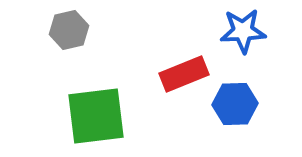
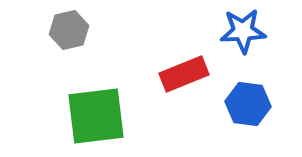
blue hexagon: moved 13 px right; rotated 9 degrees clockwise
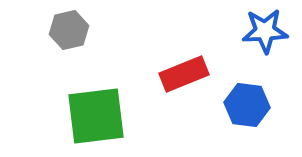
blue star: moved 22 px right
blue hexagon: moved 1 px left, 1 px down
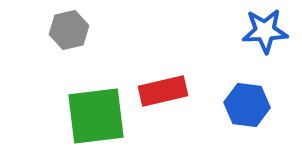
red rectangle: moved 21 px left, 17 px down; rotated 9 degrees clockwise
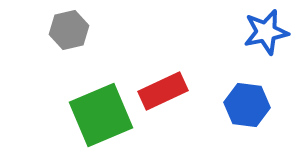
blue star: moved 1 px right, 1 px down; rotated 9 degrees counterclockwise
red rectangle: rotated 12 degrees counterclockwise
green square: moved 5 px right, 1 px up; rotated 16 degrees counterclockwise
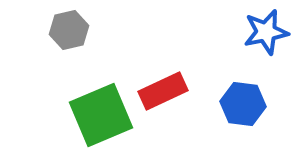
blue hexagon: moved 4 px left, 1 px up
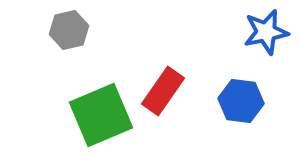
red rectangle: rotated 30 degrees counterclockwise
blue hexagon: moved 2 px left, 3 px up
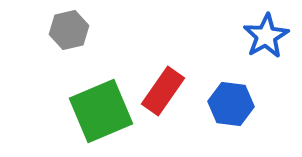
blue star: moved 4 px down; rotated 18 degrees counterclockwise
blue hexagon: moved 10 px left, 3 px down
green square: moved 4 px up
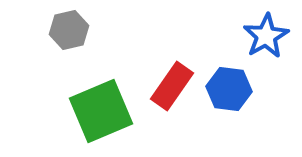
red rectangle: moved 9 px right, 5 px up
blue hexagon: moved 2 px left, 15 px up
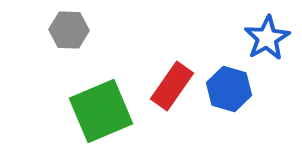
gray hexagon: rotated 15 degrees clockwise
blue star: moved 1 px right, 2 px down
blue hexagon: rotated 9 degrees clockwise
